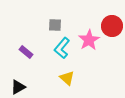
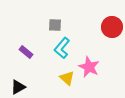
red circle: moved 1 px down
pink star: moved 27 px down; rotated 15 degrees counterclockwise
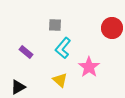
red circle: moved 1 px down
cyan L-shape: moved 1 px right
pink star: rotated 10 degrees clockwise
yellow triangle: moved 7 px left, 2 px down
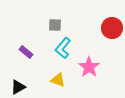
yellow triangle: moved 2 px left; rotated 21 degrees counterclockwise
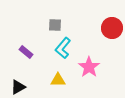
yellow triangle: rotated 21 degrees counterclockwise
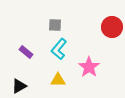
red circle: moved 1 px up
cyan L-shape: moved 4 px left, 1 px down
black triangle: moved 1 px right, 1 px up
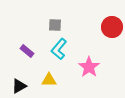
purple rectangle: moved 1 px right, 1 px up
yellow triangle: moved 9 px left
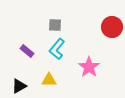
cyan L-shape: moved 2 px left
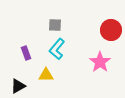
red circle: moved 1 px left, 3 px down
purple rectangle: moved 1 px left, 2 px down; rotated 32 degrees clockwise
pink star: moved 11 px right, 5 px up
yellow triangle: moved 3 px left, 5 px up
black triangle: moved 1 px left
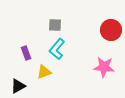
pink star: moved 4 px right, 5 px down; rotated 30 degrees counterclockwise
yellow triangle: moved 2 px left, 3 px up; rotated 21 degrees counterclockwise
